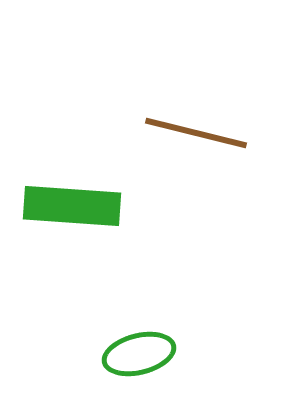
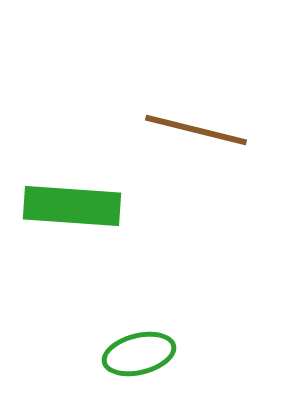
brown line: moved 3 px up
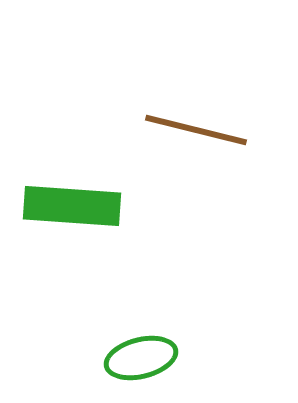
green ellipse: moved 2 px right, 4 px down
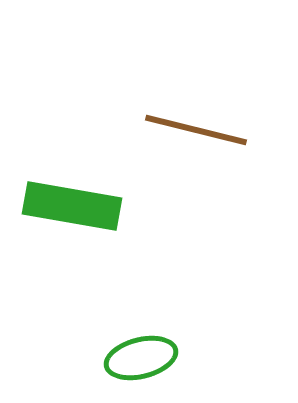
green rectangle: rotated 6 degrees clockwise
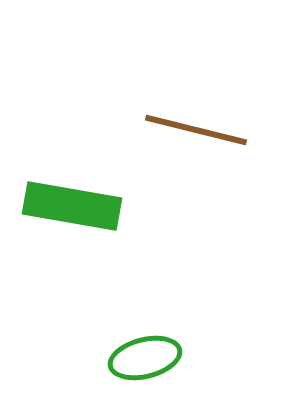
green ellipse: moved 4 px right
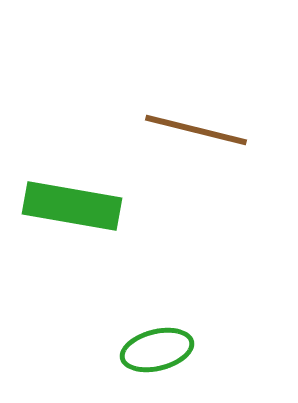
green ellipse: moved 12 px right, 8 px up
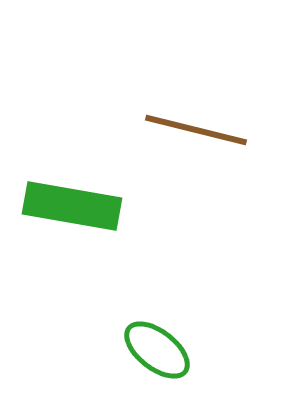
green ellipse: rotated 52 degrees clockwise
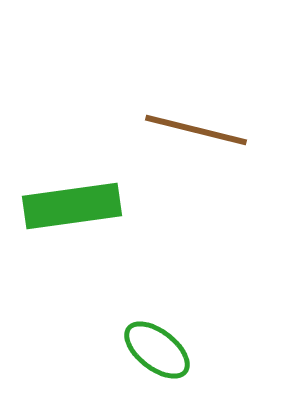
green rectangle: rotated 18 degrees counterclockwise
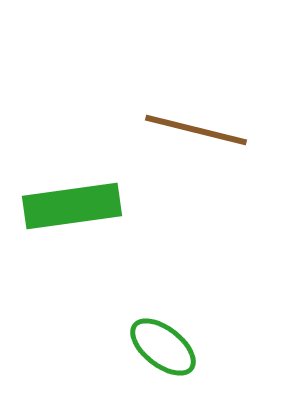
green ellipse: moved 6 px right, 3 px up
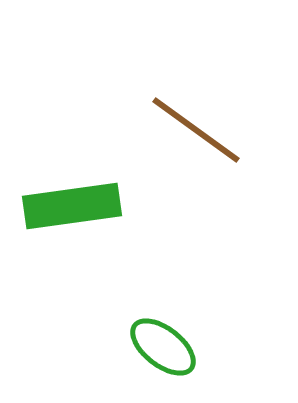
brown line: rotated 22 degrees clockwise
